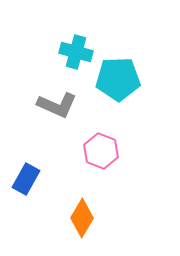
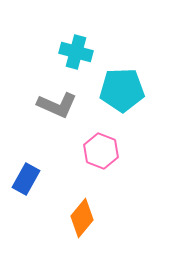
cyan pentagon: moved 4 px right, 11 px down
orange diamond: rotated 9 degrees clockwise
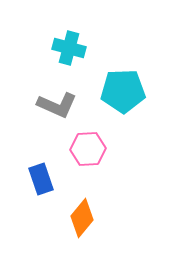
cyan cross: moved 7 px left, 4 px up
cyan pentagon: moved 1 px right, 1 px down
pink hexagon: moved 13 px left, 2 px up; rotated 24 degrees counterclockwise
blue rectangle: moved 15 px right; rotated 48 degrees counterclockwise
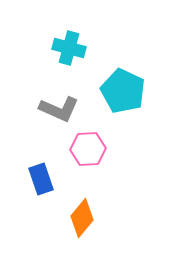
cyan pentagon: rotated 27 degrees clockwise
gray L-shape: moved 2 px right, 4 px down
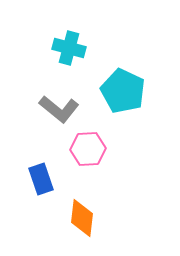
gray L-shape: rotated 15 degrees clockwise
orange diamond: rotated 33 degrees counterclockwise
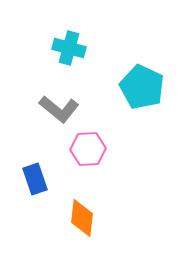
cyan pentagon: moved 19 px right, 4 px up
blue rectangle: moved 6 px left
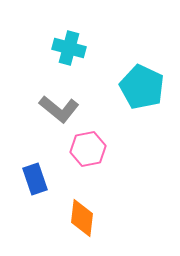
pink hexagon: rotated 8 degrees counterclockwise
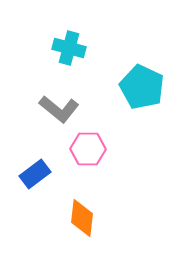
pink hexagon: rotated 12 degrees clockwise
blue rectangle: moved 5 px up; rotated 72 degrees clockwise
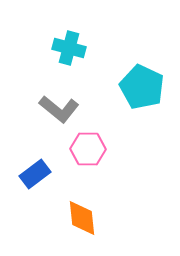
orange diamond: rotated 12 degrees counterclockwise
